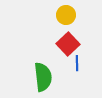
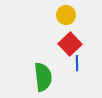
red square: moved 2 px right
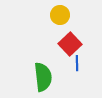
yellow circle: moved 6 px left
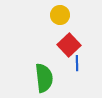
red square: moved 1 px left, 1 px down
green semicircle: moved 1 px right, 1 px down
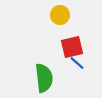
red square: moved 3 px right, 2 px down; rotated 30 degrees clockwise
blue line: rotated 49 degrees counterclockwise
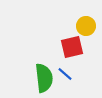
yellow circle: moved 26 px right, 11 px down
blue line: moved 12 px left, 11 px down
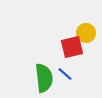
yellow circle: moved 7 px down
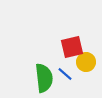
yellow circle: moved 29 px down
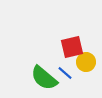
blue line: moved 1 px up
green semicircle: rotated 136 degrees clockwise
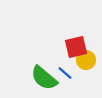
red square: moved 4 px right
yellow circle: moved 2 px up
